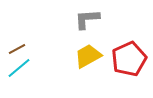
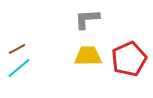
yellow trapezoid: rotated 28 degrees clockwise
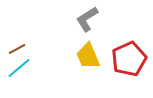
gray L-shape: rotated 28 degrees counterclockwise
yellow trapezoid: rotated 112 degrees counterclockwise
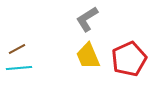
cyan line: rotated 35 degrees clockwise
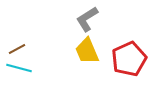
yellow trapezoid: moved 1 px left, 5 px up
cyan line: rotated 20 degrees clockwise
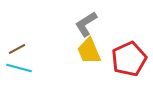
gray L-shape: moved 1 px left, 5 px down
yellow trapezoid: moved 2 px right
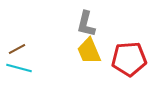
gray L-shape: rotated 44 degrees counterclockwise
red pentagon: rotated 20 degrees clockwise
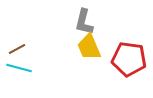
gray L-shape: moved 2 px left, 2 px up
yellow trapezoid: moved 4 px up
red pentagon: rotated 12 degrees clockwise
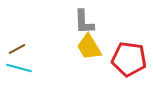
gray L-shape: rotated 16 degrees counterclockwise
yellow trapezoid: rotated 8 degrees counterclockwise
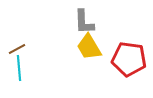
cyan line: rotated 70 degrees clockwise
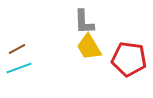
cyan line: rotated 75 degrees clockwise
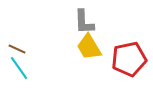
brown line: rotated 54 degrees clockwise
red pentagon: rotated 20 degrees counterclockwise
cyan line: rotated 75 degrees clockwise
